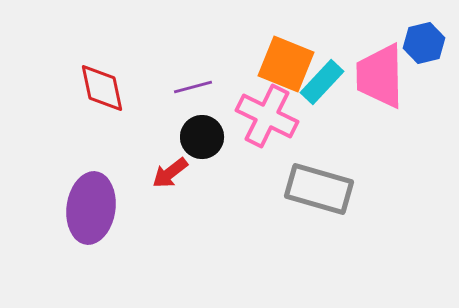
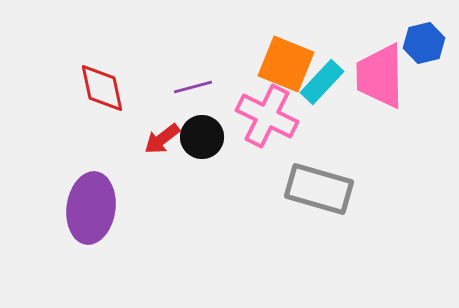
red arrow: moved 8 px left, 34 px up
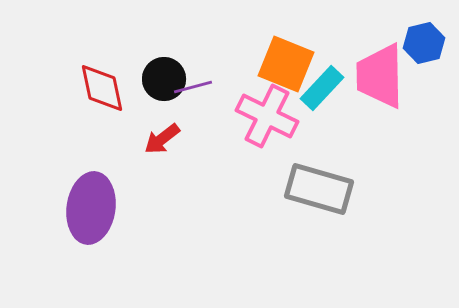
cyan rectangle: moved 6 px down
black circle: moved 38 px left, 58 px up
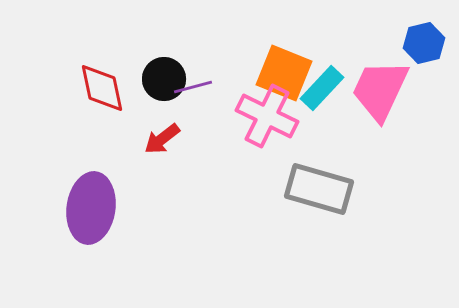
orange square: moved 2 px left, 9 px down
pink trapezoid: moved 14 px down; rotated 26 degrees clockwise
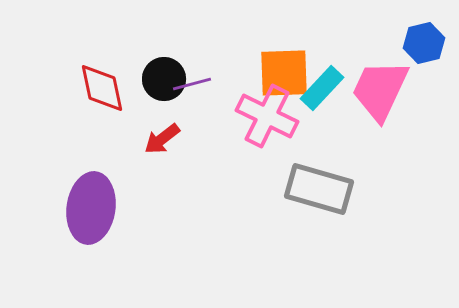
orange square: rotated 24 degrees counterclockwise
purple line: moved 1 px left, 3 px up
